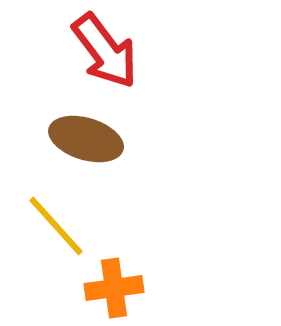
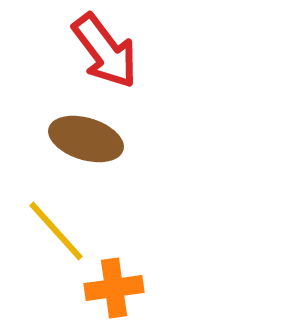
yellow line: moved 5 px down
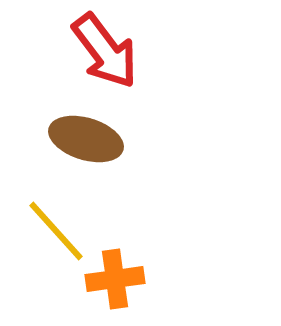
orange cross: moved 1 px right, 9 px up
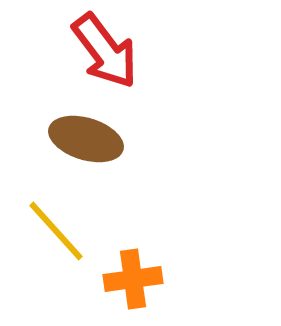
orange cross: moved 18 px right
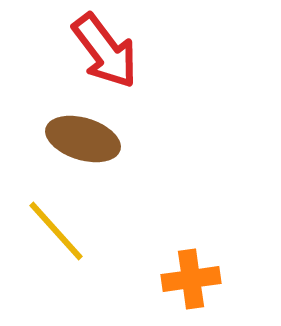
brown ellipse: moved 3 px left
orange cross: moved 58 px right
